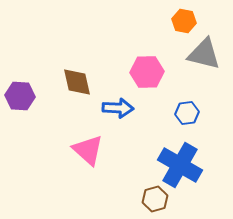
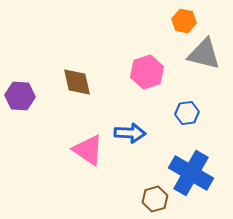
pink hexagon: rotated 16 degrees counterclockwise
blue arrow: moved 12 px right, 25 px down
pink triangle: rotated 8 degrees counterclockwise
blue cross: moved 11 px right, 8 px down
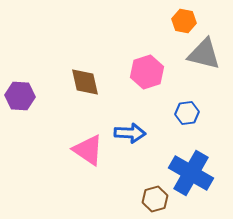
brown diamond: moved 8 px right
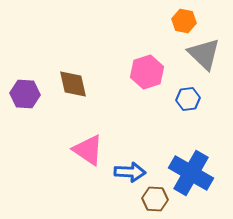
gray triangle: rotated 30 degrees clockwise
brown diamond: moved 12 px left, 2 px down
purple hexagon: moved 5 px right, 2 px up
blue hexagon: moved 1 px right, 14 px up
blue arrow: moved 39 px down
brown hexagon: rotated 20 degrees clockwise
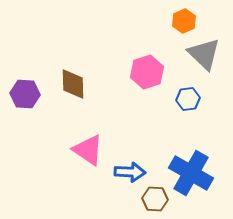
orange hexagon: rotated 25 degrees clockwise
brown diamond: rotated 12 degrees clockwise
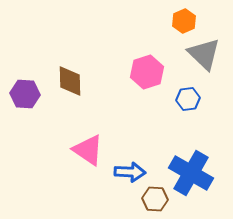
brown diamond: moved 3 px left, 3 px up
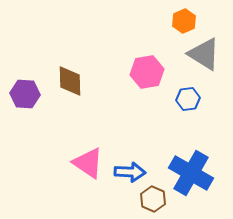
gray triangle: rotated 12 degrees counterclockwise
pink hexagon: rotated 8 degrees clockwise
pink triangle: moved 13 px down
brown hexagon: moved 2 px left; rotated 20 degrees clockwise
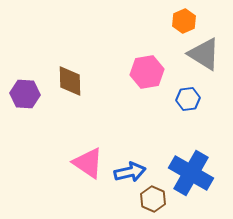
blue arrow: rotated 16 degrees counterclockwise
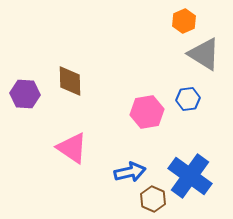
pink hexagon: moved 40 px down
pink triangle: moved 16 px left, 15 px up
blue cross: moved 1 px left, 3 px down; rotated 6 degrees clockwise
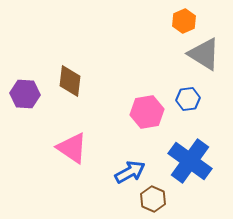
brown diamond: rotated 8 degrees clockwise
blue arrow: rotated 16 degrees counterclockwise
blue cross: moved 15 px up
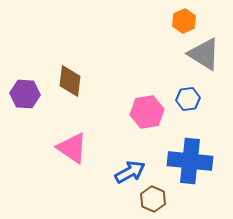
blue cross: rotated 30 degrees counterclockwise
